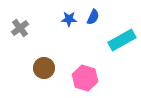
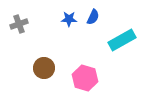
gray cross: moved 1 px left, 4 px up; rotated 18 degrees clockwise
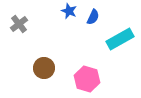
blue star: moved 8 px up; rotated 21 degrees clockwise
gray cross: rotated 18 degrees counterclockwise
cyan rectangle: moved 2 px left, 1 px up
pink hexagon: moved 2 px right, 1 px down
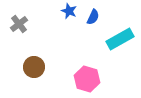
brown circle: moved 10 px left, 1 px up
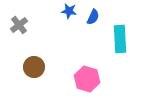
blue star: rotated 14 degrees counterclockwise
gray cross: moved 1 px down
cyan rectangle: rotated 64 degrees counterclockwise
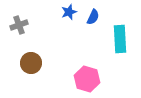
blue star: moved 1 px down; rotated 28 degrees counterclockwise
gray cross: rotated 18 degrees clockwise
brown circle: moved 3 px left, 4 px up
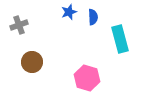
blue semicircle: rotated 28 degrees counterclockwise
cyan rectangle: rotated 12 degrees counterclockwise
brown circle: moved 1 px right, 1 px up
pink hexagon: moved 1 px up
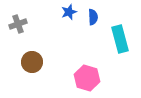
gray cross: moved 1 px left, 1 px up
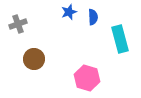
brown circle: moved 2 px right, 3 px up
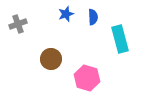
blue star: moved 3 px left, 2 px down
brown circle: moved 17 px right
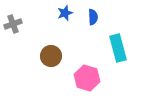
blue star: moved 1 px left, 1 px up
gray cross: moved 5 px left
cyan rectangle: moved 2 px left, 9 px down
brown circle: moved 3 px up
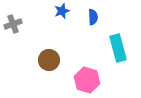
blue star: moved 3 px left, 2 px up
brown circle: moved 2 px left, 4 px down
pink hexagon: moved 2 px down
